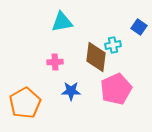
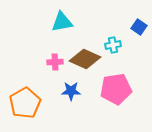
brown diamond: moved 11 px left, 2 px down; rotated 72 degrees counterclockwise
pink pentagon: rotated 16 degrees clockwise
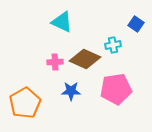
cyan triangle: rotated 35 degrees clockwise
blue square: moved 3 px left, 3 px up
